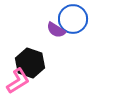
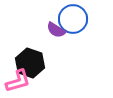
pink L-shape: rotated 16 degrees clockwise
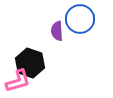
blue circle: moved 7 px right
purple semicircle: moved 1 px right, 1 px down; rotated 54 degrees clockwise
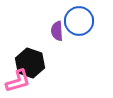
blue circle: moved 1 px left, 2 px down
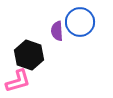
blue circle: moved 1 px right, 1 px down
black hexagon: moved 1 px left, 8 px up
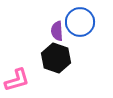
black hexagon: moved 27 px right, 3 px down
pink L-shape: moved 1 px left, 1 px up
